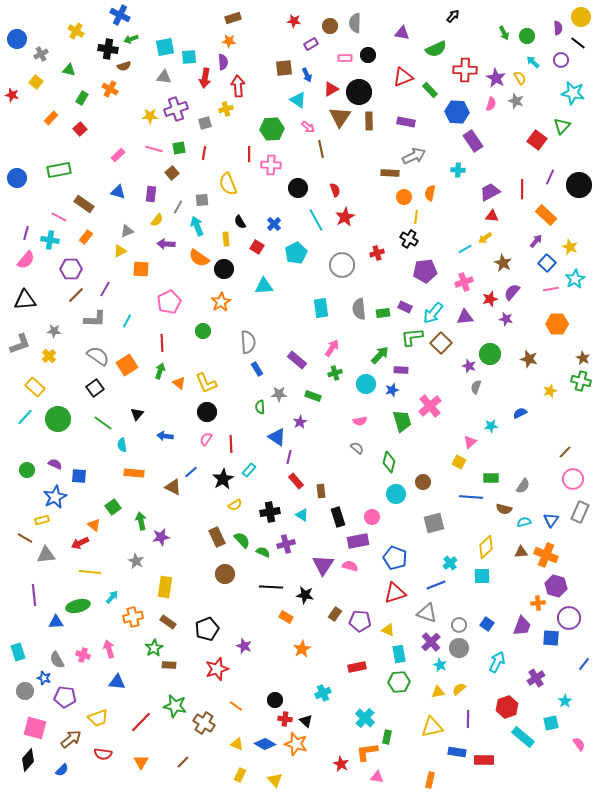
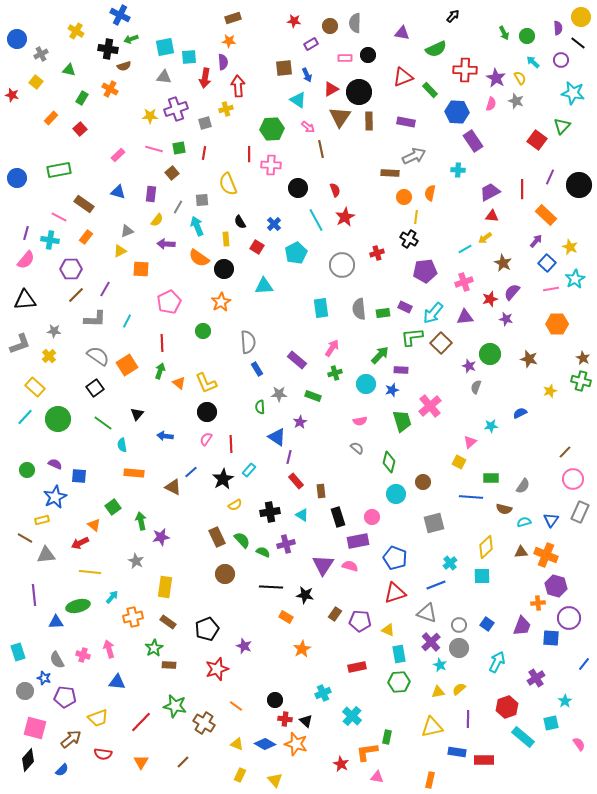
cyan cross at (365, 718): moved 13 px left, 2 px up
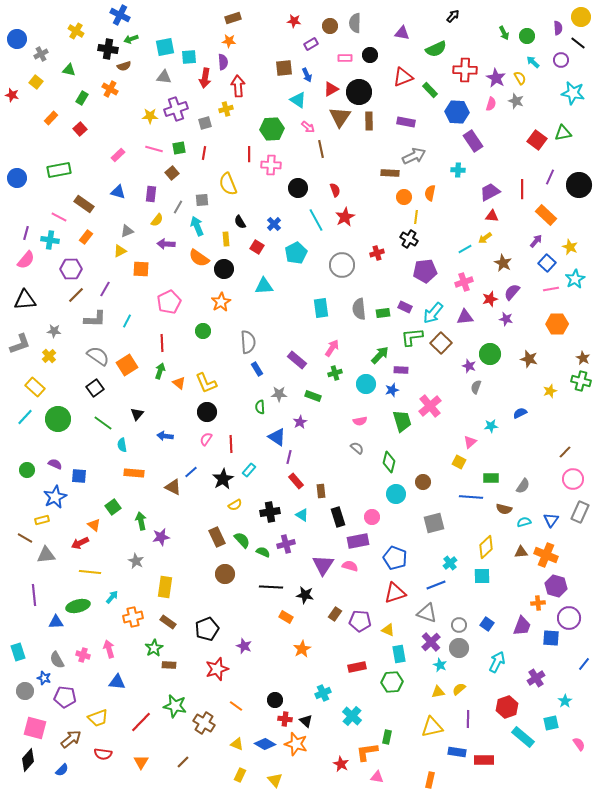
black circle at (368, 55): moved 2 px right
green triangle at (562, 126): moved 1 px right, 7 px down; rotated 36 degrees clockwise
green hexagon at (399, 682): moved 7 px left
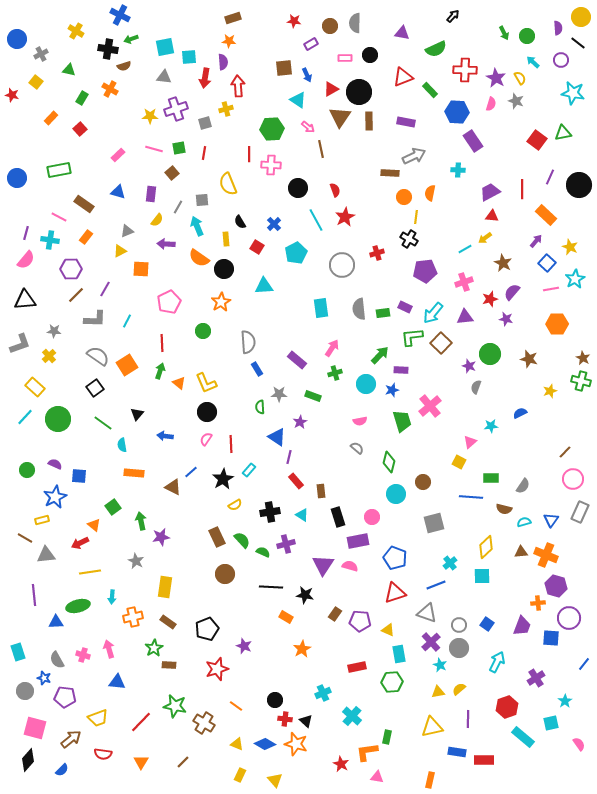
yellow line at (90, 572): rotated 15 degrees counterclockwise
cyan arrow at (112, 597): rotated 144 degrees clockwise
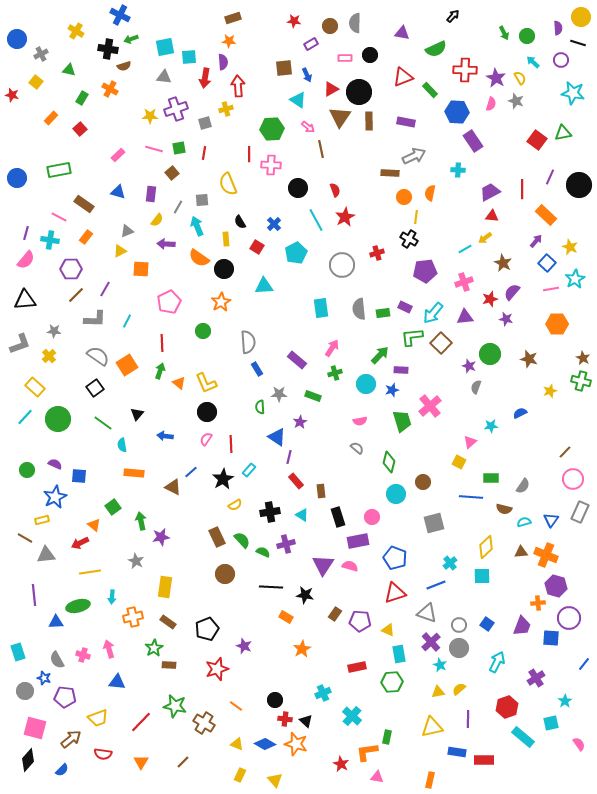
black line at (578, 43): rotated 21 degrees counterclockwise
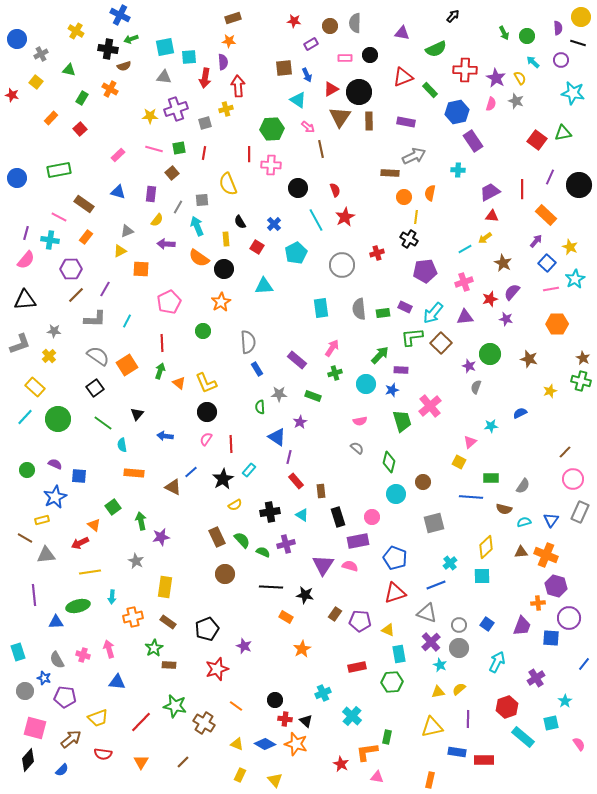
blue hexagon at (457, 112): rotated 15 degrees counterclockwise
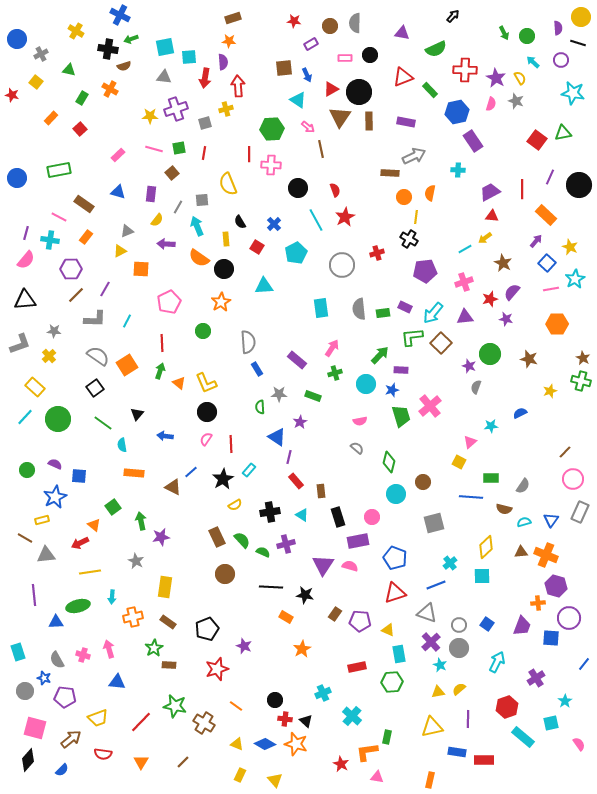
green trapezoid at (402, 421): moved 1 px left, 5 px up
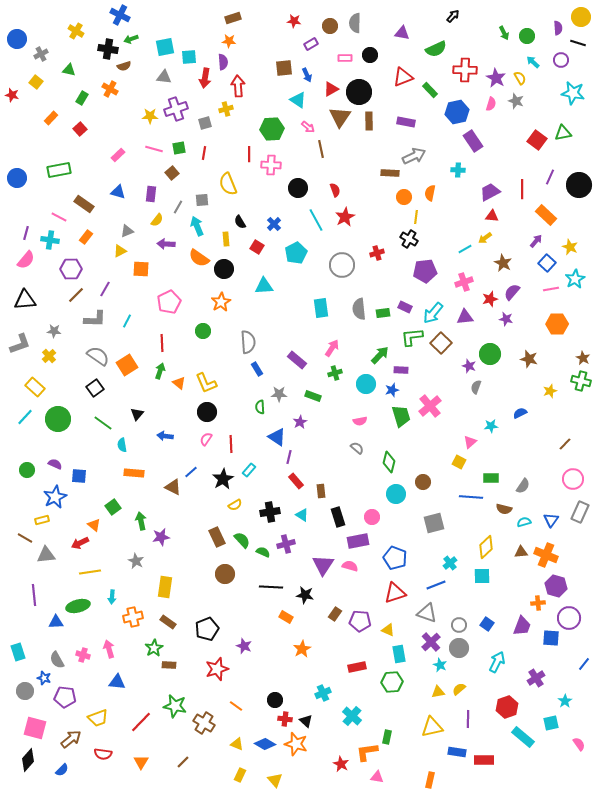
brown line at (565, 452): moved 8 px up
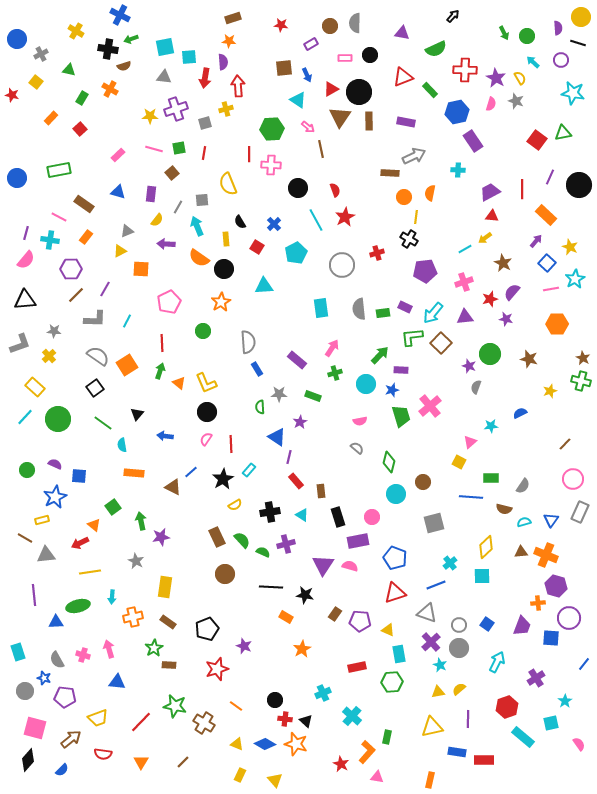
red star at (294, 21): moved 13 px left, 4 px down
orange L-shape at (367, 752): rotated 140 degrees clockwise
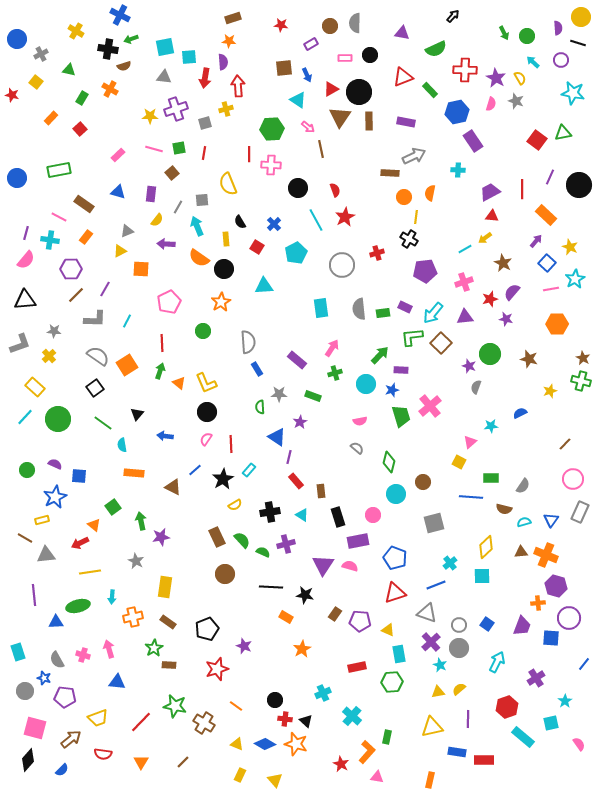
blue line at (191, 472): moved 4 px right, 2 px up
pink circle at (372, 517): moved 1 px right, 2 px up
